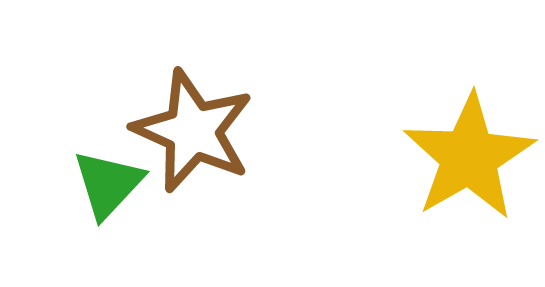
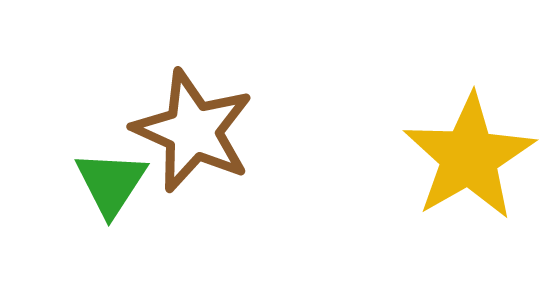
green triangle: moved 3 px right, 1 px up; rotated 10 degrees counterclockwise
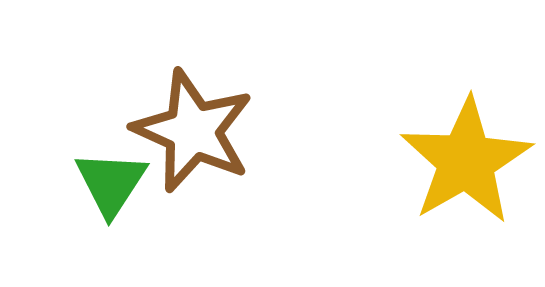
yellow star: moved 3 px left, 4 px down
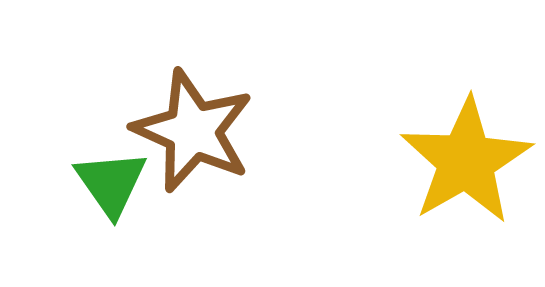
green triangle: rotated 8 degrees counterclockwise
